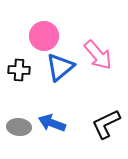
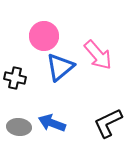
black cross: moved 4 px left, 8 px down; rotated 10 degrees clockwise
black L-shape: moved 2 px right, 1 px up
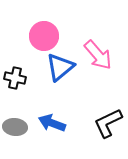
gray ellipse: moved 4 px left
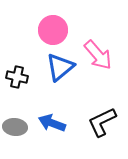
pink circle: moved 9 px right, 6 px up
black cross: moved 2 px right, 1 px up
black L-shape: moved 6 px left, 1 px up
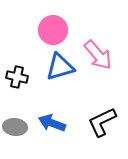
blue triangle: rotated 24 degrees clockwise
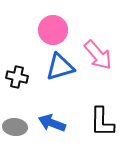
black L-shape: rotated 64 degrees counterclockwise
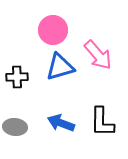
black cross: rotated 15 degrees counterclockwise
blue arrow: moved 9 px right
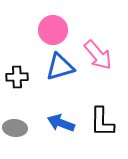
gray ellipse: moved 1 px down
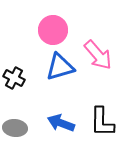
black cross: moved 3 px left, 1 px down; rotated 30 degrees clockwise
